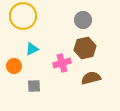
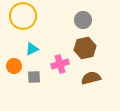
pink cross: moved 2 px left, 1 px down
gray square: moved 9 px up
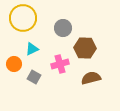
yellow circle: moved 2 px down
gray circle: moved 20 px left, 8 px down
brown hexagon: rotated 15 degrees clockwise
orange circle: moved 2 px up
gray square: rotated 32 degrees clockwise
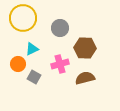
gray circle: moved 3 px left
orange circle: moved 4 px right
brown semicircle: moved 6 px left
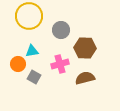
yellow circle: moved 6 px right, 2 px up
gray circle: moved 1 px right, 2 px down
cyan triangle: moved 2 px down; rotated 16 degrees clockwise
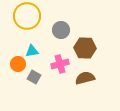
yellow circle: moved 2 px left
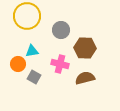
pink cross: rotated 30 degrees clockwise
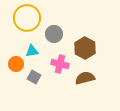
yellow circle: moved 2 px down
gray circle: moved 7 px left, 4 px down
brown hexagon: rotated 25 degrees clockwise
orange circle: moved 2 px left
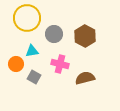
brown hexagon: moved 12 px up
